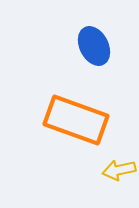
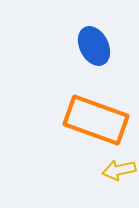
orange rectangle: moved 20 px right
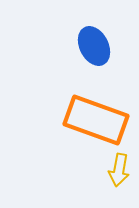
yellow arrow: rotated 68 degrees counterclockwise
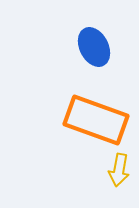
blue ellipse: moved 1 px down
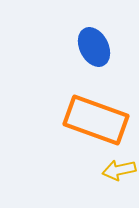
yellow arrow: rotated 68 degrees clockwise
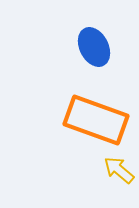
yellow arrow: rotated 52 degrees clockwise
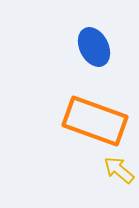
orange rectangle: moved 1 px left, 1 px down
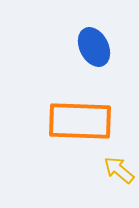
orange rectangle: moved 15 px left; rotated 18 degrees counterclockwise
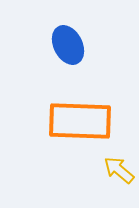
blue ellipse: moved 26 px left, 2 px up
